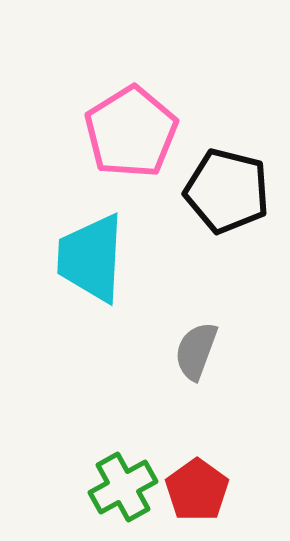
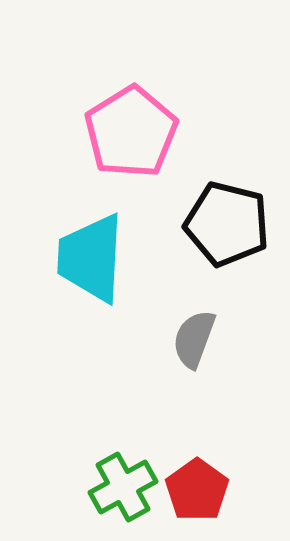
black pentagon: moved 33 px down
gray semicircle: moved 2 px left, 12 px up
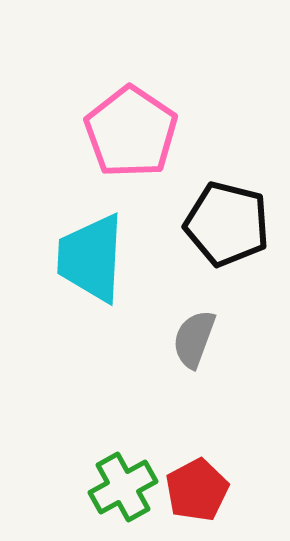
pink pentagon: rotated 6 degrees counterclockwise
red pentagon: rotated 8 degrees clockwise
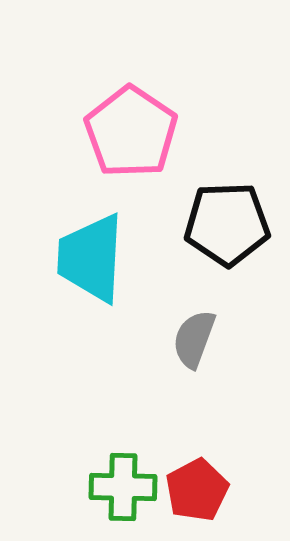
black pentagon: rotated 16 degrees counterclockwise
green cross: rotated 30 degrees clockwise
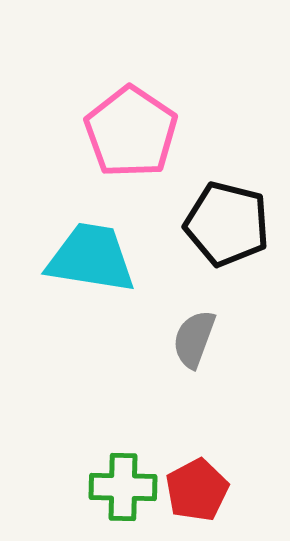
black pentagon: rotated 16 degrees clockwise
cyan trapezoid: rotated 96 degrees clockwise
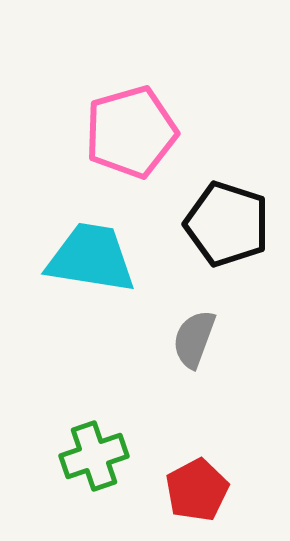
pink pentagon: rotated 22 degrees clockwise
black pentagon: rotated 4 degrees clockwise
green cross: moved 29 px left, 31 px up; rotated 20 degrees counterclockwise
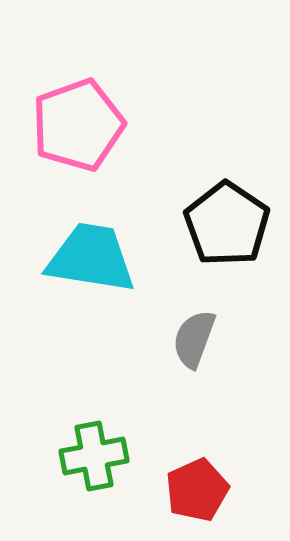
pink pentagon: moved 53 px left, 7 px up; rotated 4 degrees counterclockwise
black pentagon: rotated 16 degrees clockwise
green cross: rotated 8 degrees clockwise
red pentagon: rotated 4 degrees clockwise
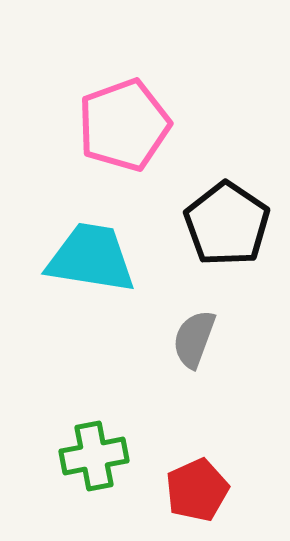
pink pentagon: moved 46 px right
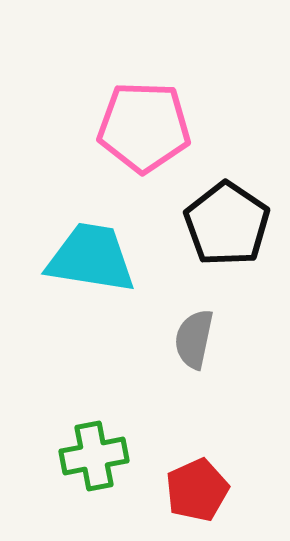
pink pentagon: moved 20 px right, 2 px down; rotated 22 degrees clockwise
gray semicircle: rotated 8 degrees counterclockwise
